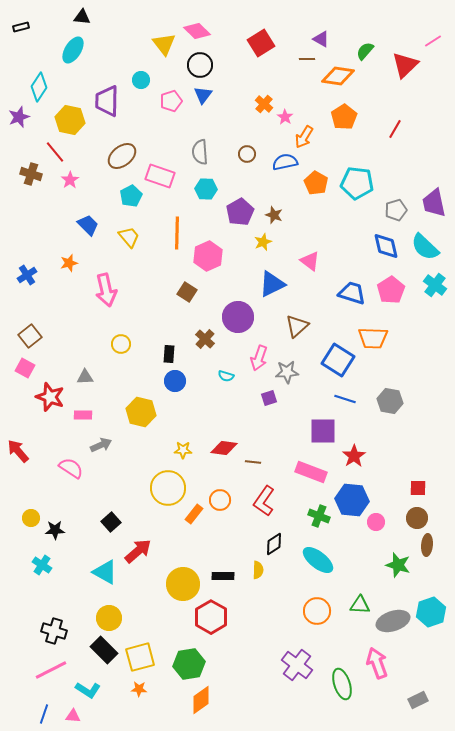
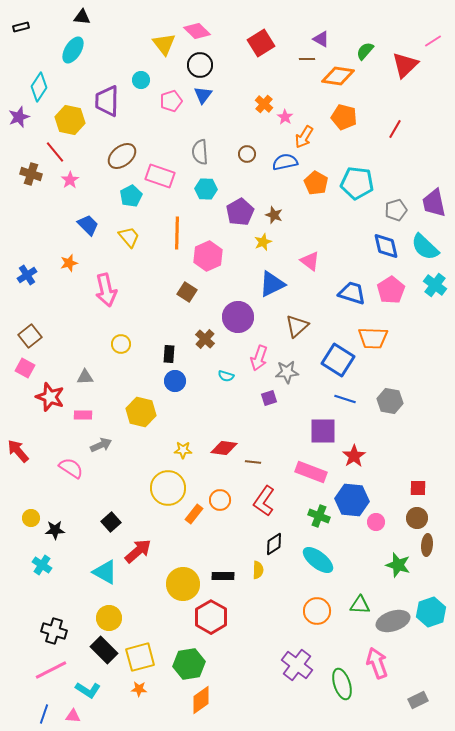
orange pentagon at (344, 117): rotated 25 degrees counterclockwise
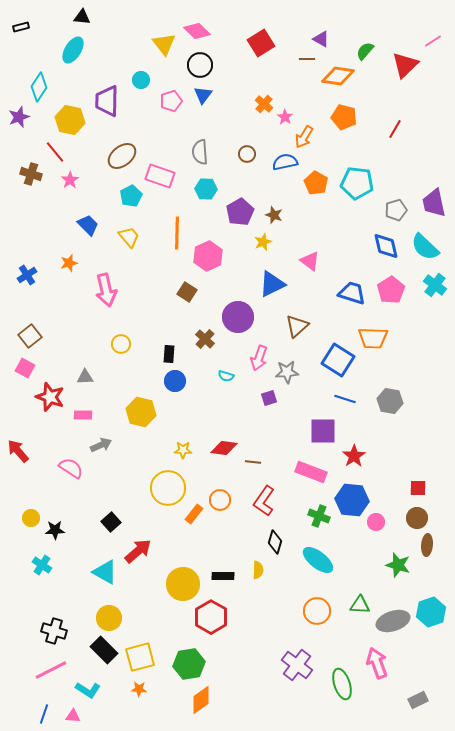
black diamond at (274, 544): moved 1 px right, 2 px up; rotated 40 degrees counterclockwise
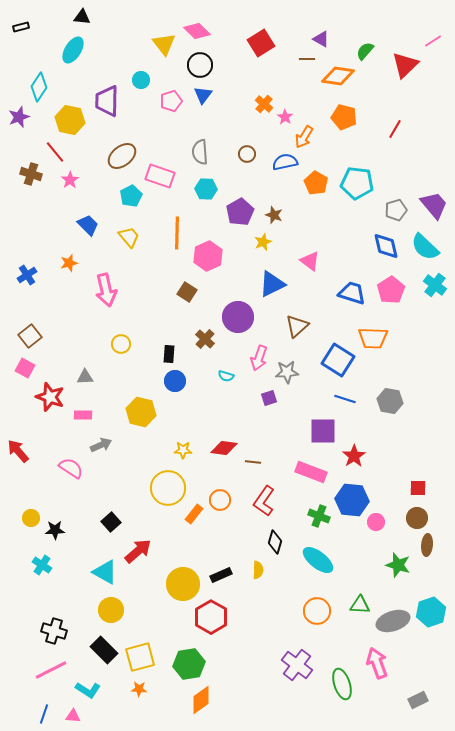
purple trapezoid at (434, 203): moved 2 px down; rotated 152 degrees clockwise
black rectangle at (223, 576): moved 2 px left, 1 px up; rotated 25 degrees counterclockwise
yellow circle at (109, 618): moved 2 px right, 8 px up
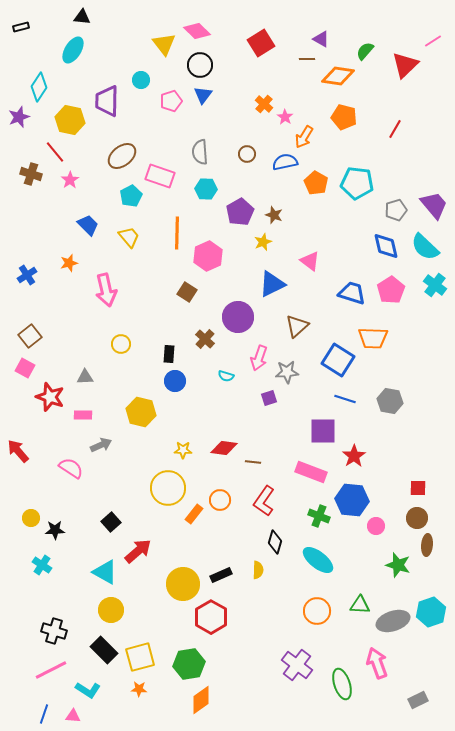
pink circle at (376, 522): moved 4 px down
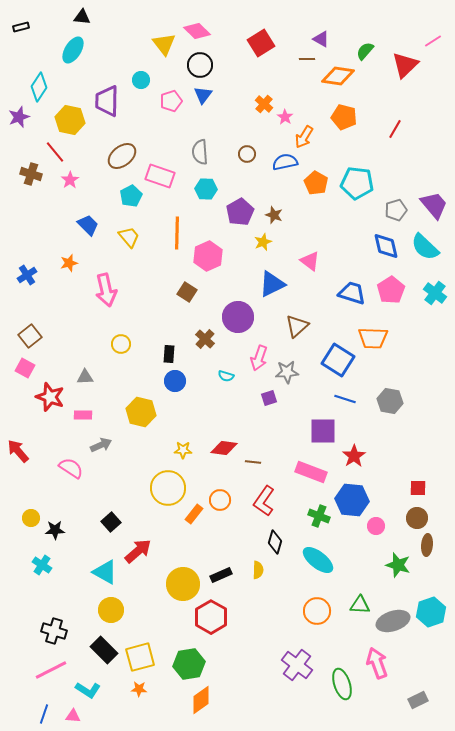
cyan cross at (435, 285): moved 8 px down
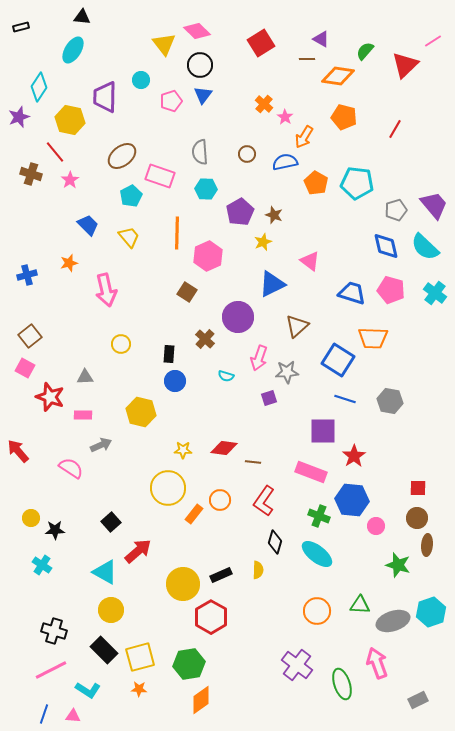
purple trapezoid at (107, 101): moved 2 px left, 4 px up
blue cross at (27, 275): rotated 18 degrees clockwise
pink pentagon at (391, 290): rotated 24 degrees counterclockwise
cyan ellipse at (318, 560): moved 1 px left, 6 px up
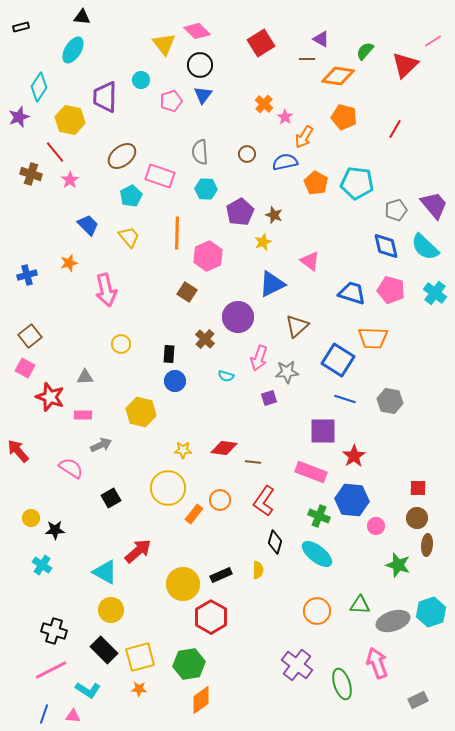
black square at (111, 522): moved 24 px up; rotated 12 degrees clockwise
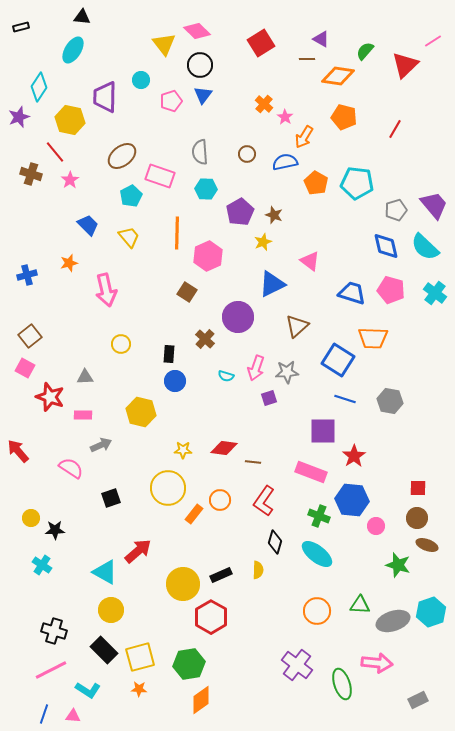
pink arrow at (259, 358): moved 3 px left, 10 px down
black square at (111, 498): rotated 12 degrees clockwise
brown ellipse at (427, 545): rotated 75 degrees counterclockwise
pink arrow at (377, 663): rotated 116 degrees clockwise
